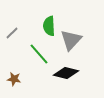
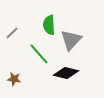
green semicircle: moved 1 px up
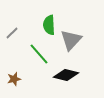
black diamond: moved 2 px down
brown star: rotated 24 degrees counterclockwise
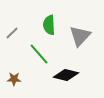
gray triangle: moved 9 px right, 4 px up
brown star: rotated 16 degrees clockwise
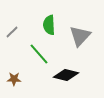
gray line: moved 1 px up
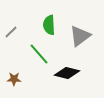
gray line: moved 1 px left
gray triangle: rotated 10 degrees clockwise
black diamond: moved 1 px right, 2 px up
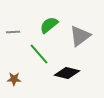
green semicircle: rotated 54 degrees clockwise
gray line: moved 2 px right; rotated 40 degrees clockwise
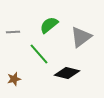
gray triangle: moved 1 px right, 1 px down
brown star: rotated 16 degrees counterclockwise
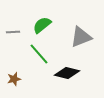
green semicircle: moved 7 px left
gray triangle: rotated 15 degrees clockwise
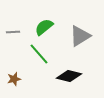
green semicircle: moved 2 px right, 2 px down
gray triangle: moved 1 px left, 1 px up; rotated 10 degrees counterclockwise
black diamond: moved 2 px right, 3 px down
